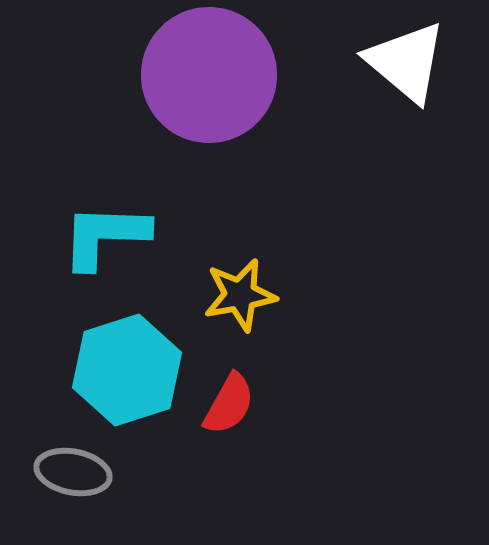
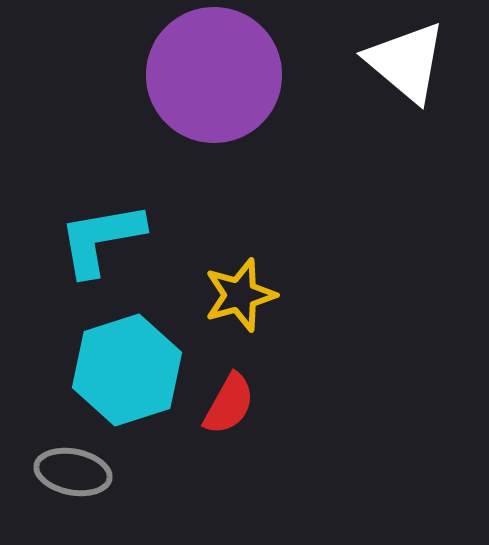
purple circle: moved 5 px right
cyan L-shape: moved 4 px left, 3 px down; rotated 12 degrees counterclockwise
yellow star: rotated 6 degrees counterclockwise
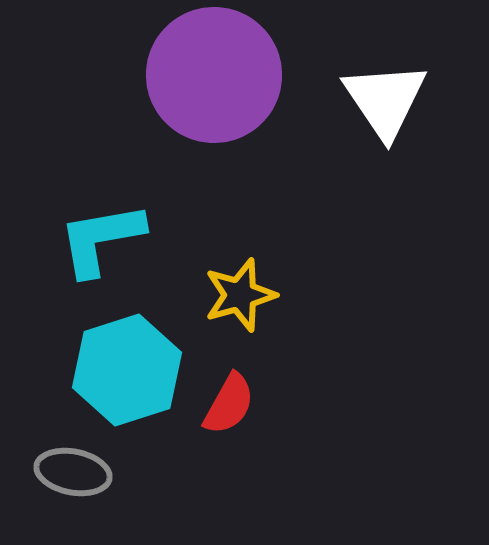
white triangle: moved 21 px left, 38 px down; rotated 16 degrees clockwise
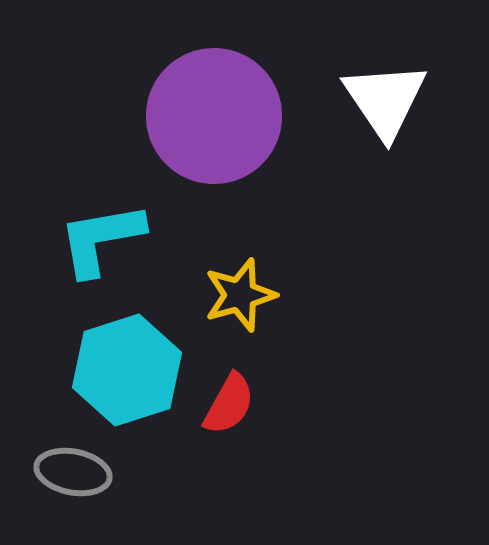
purple circle: moved 41 px down
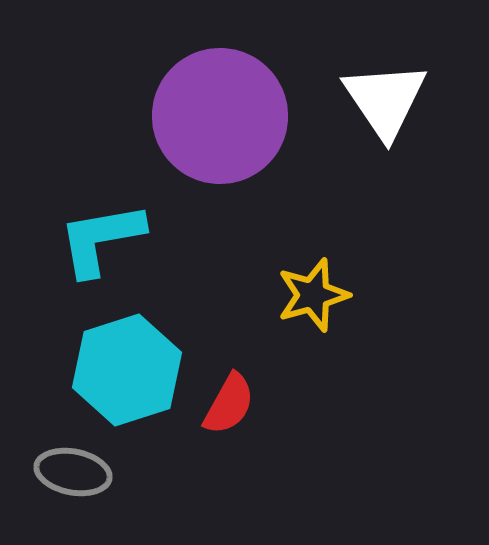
purple circle: moved 6 px right
yellow star: moved 73 px right
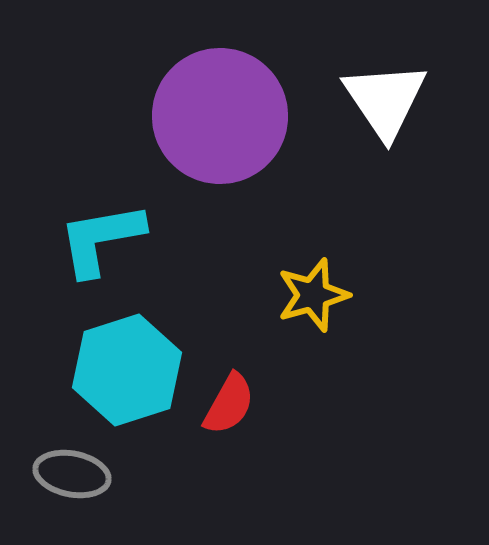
gray ellipse: moved 1 px left, 2 px down
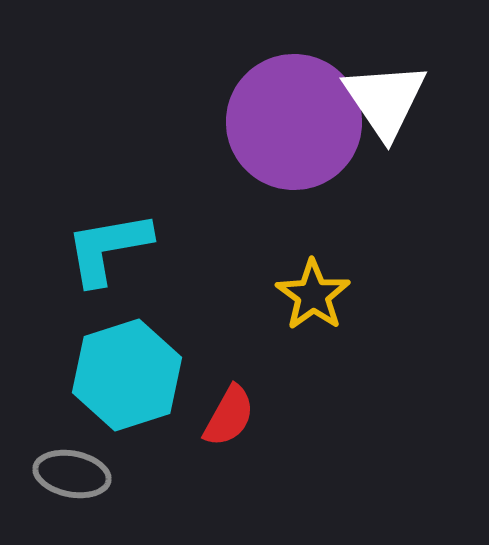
purple circle: moved 74 px right, 6 px down
cyan L-shape: moved 7 px right, 9 px down
yellow star: rotated 20 degrees counterclockwise
cyan hexagon: moved 5 px down
red semicircle: moved 12 px down
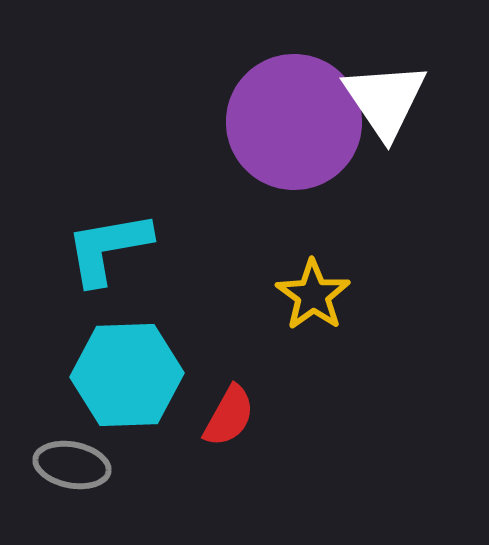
cyan hexagon: rotated 16 degrees clockwise
gray ellipse: moved 9 px up
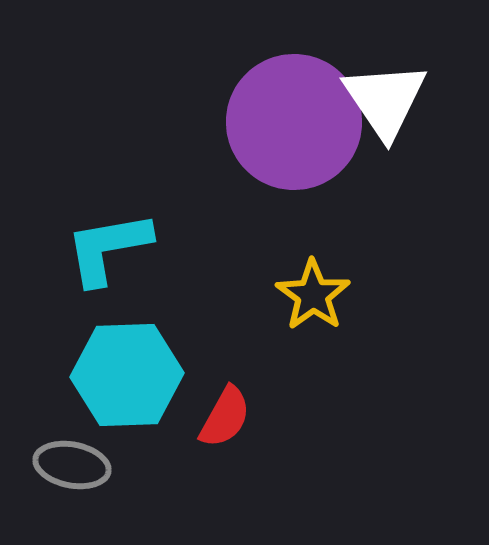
red semicircle: moved 4 px left, 1 px down
